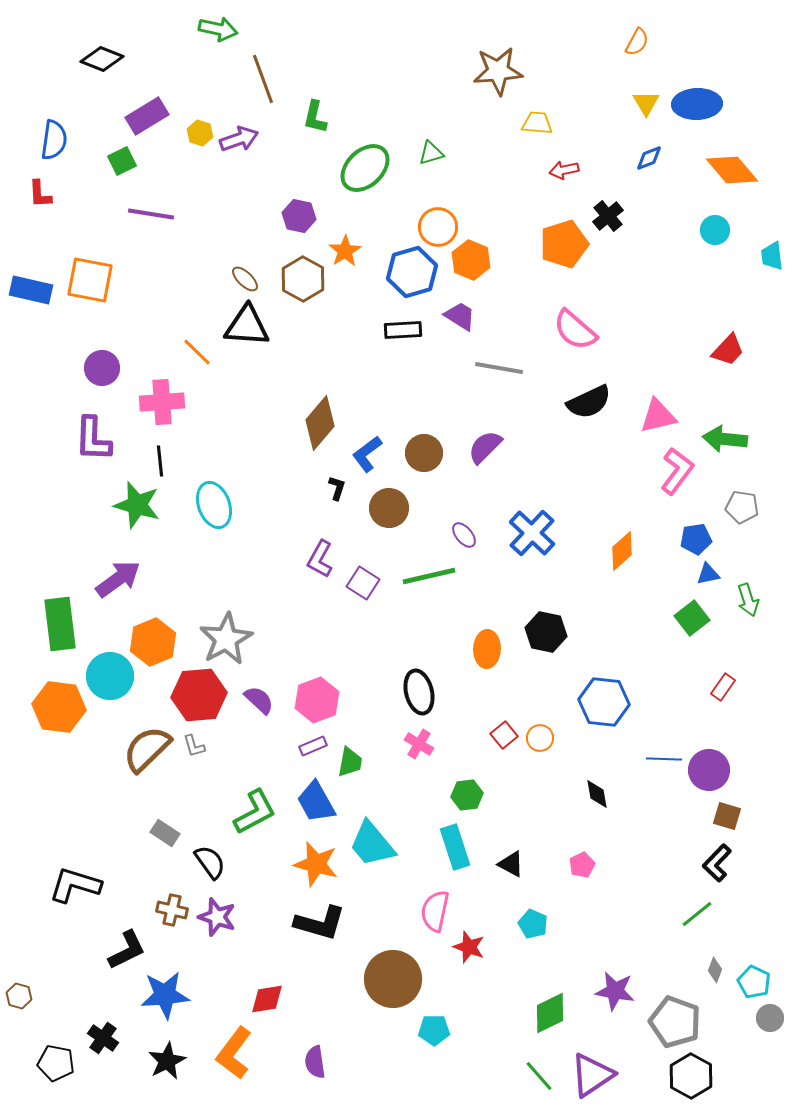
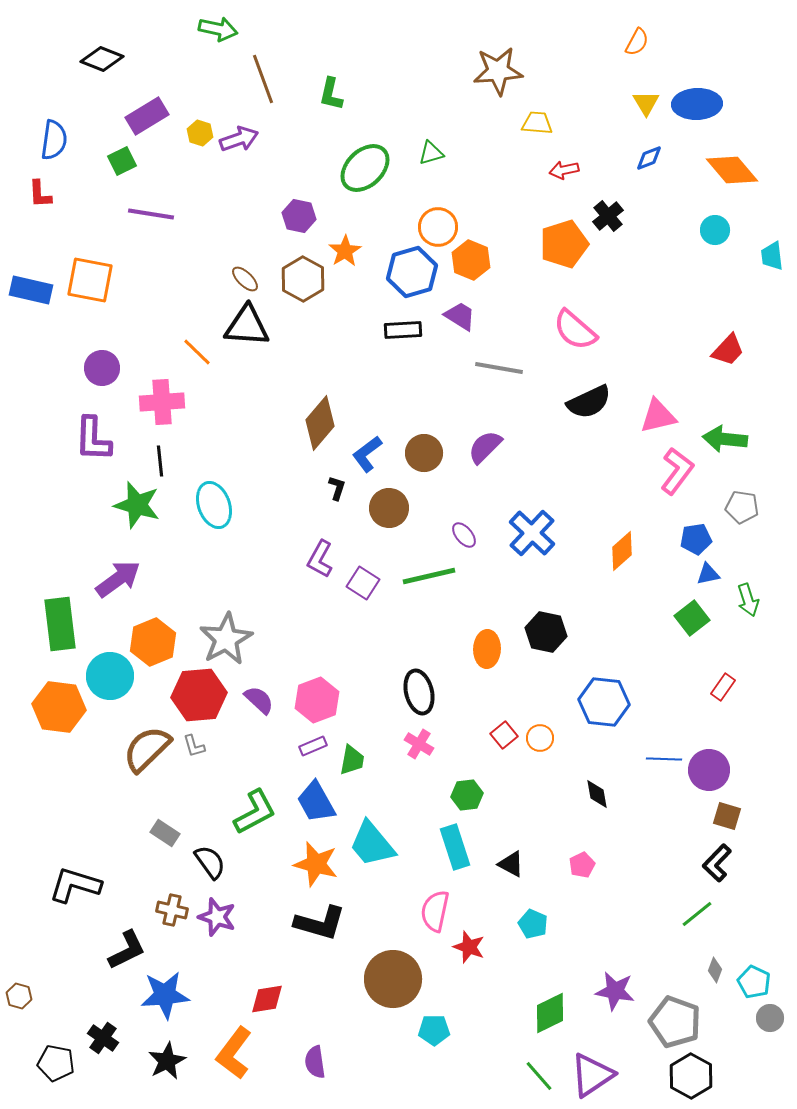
green L-shape at (315, 117): moved 16 px right, 23 px up
green trapezoid at (350, 762): moved 2 px right, 2 px up
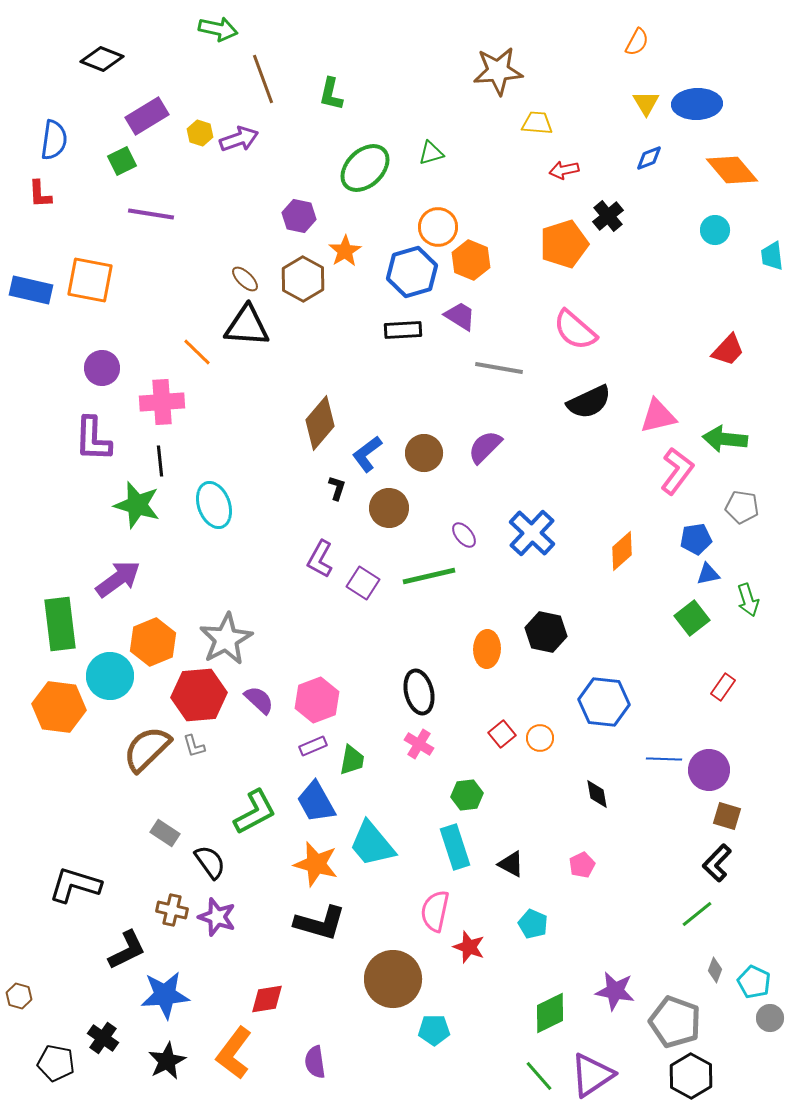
red square at (504, 735): moved 2 px left, 1 px up
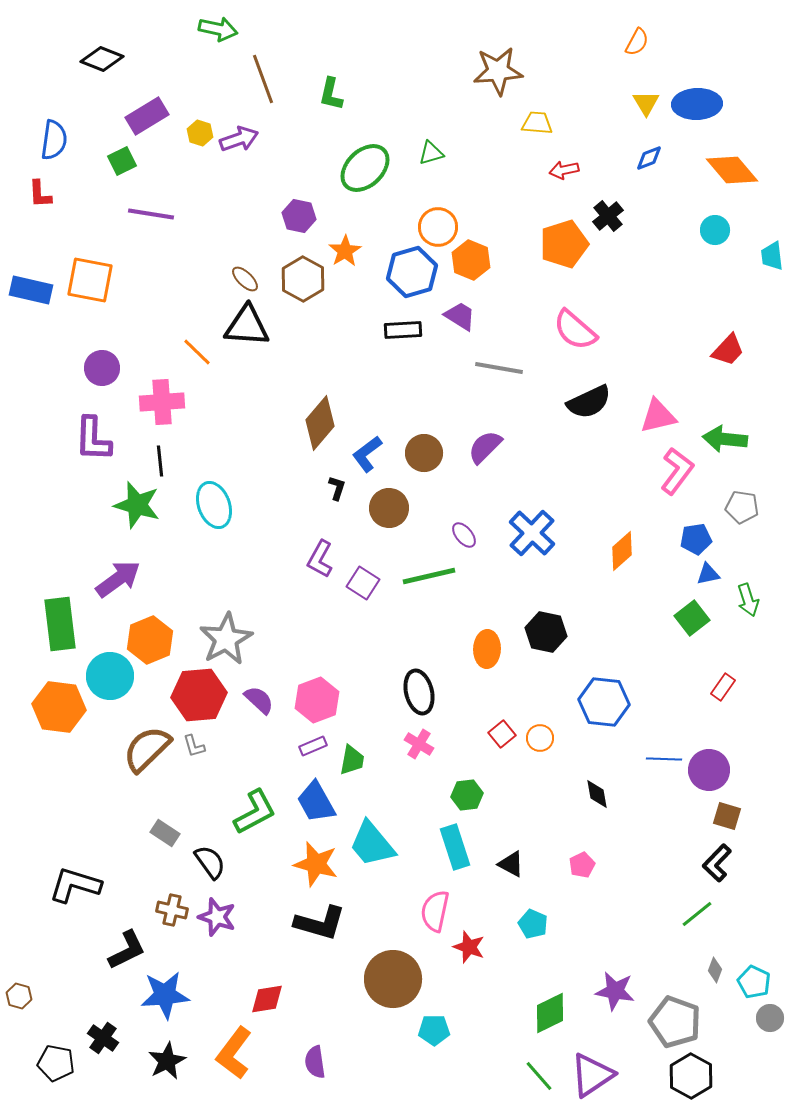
orange hexagon at (153, 642): moved 3 px left, 2 px up
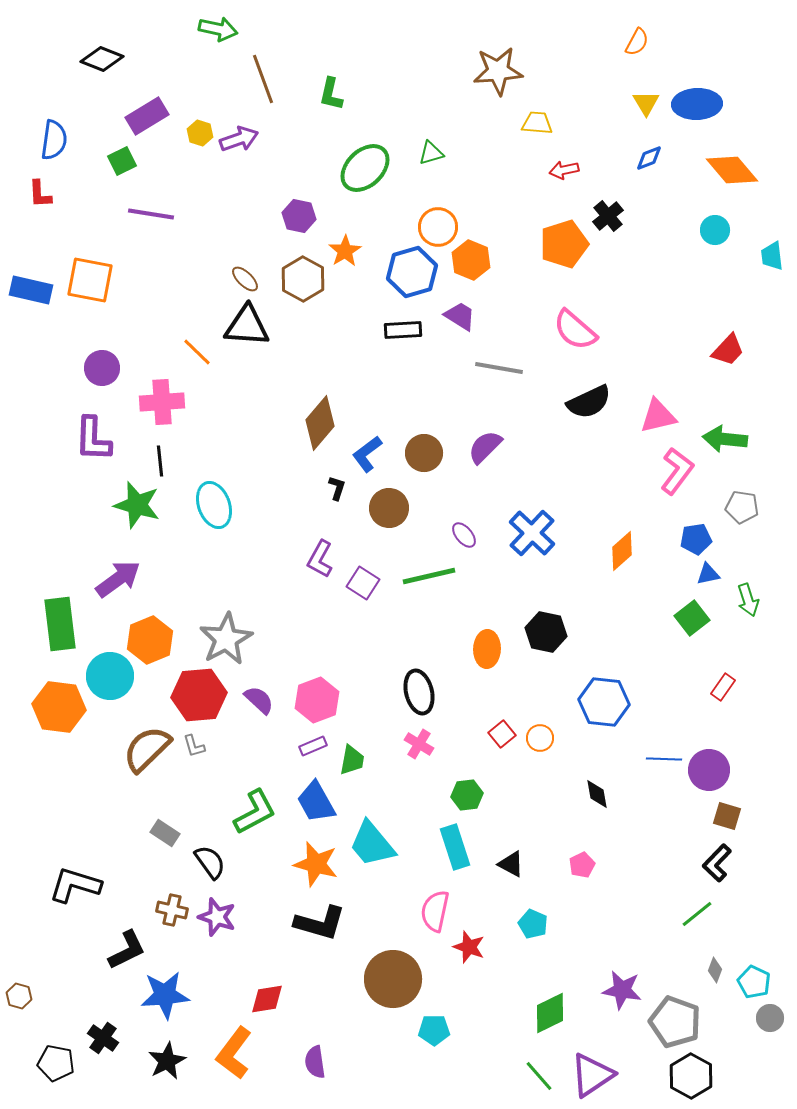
purple star at (615, 991): moved 7 px right, 1 px up
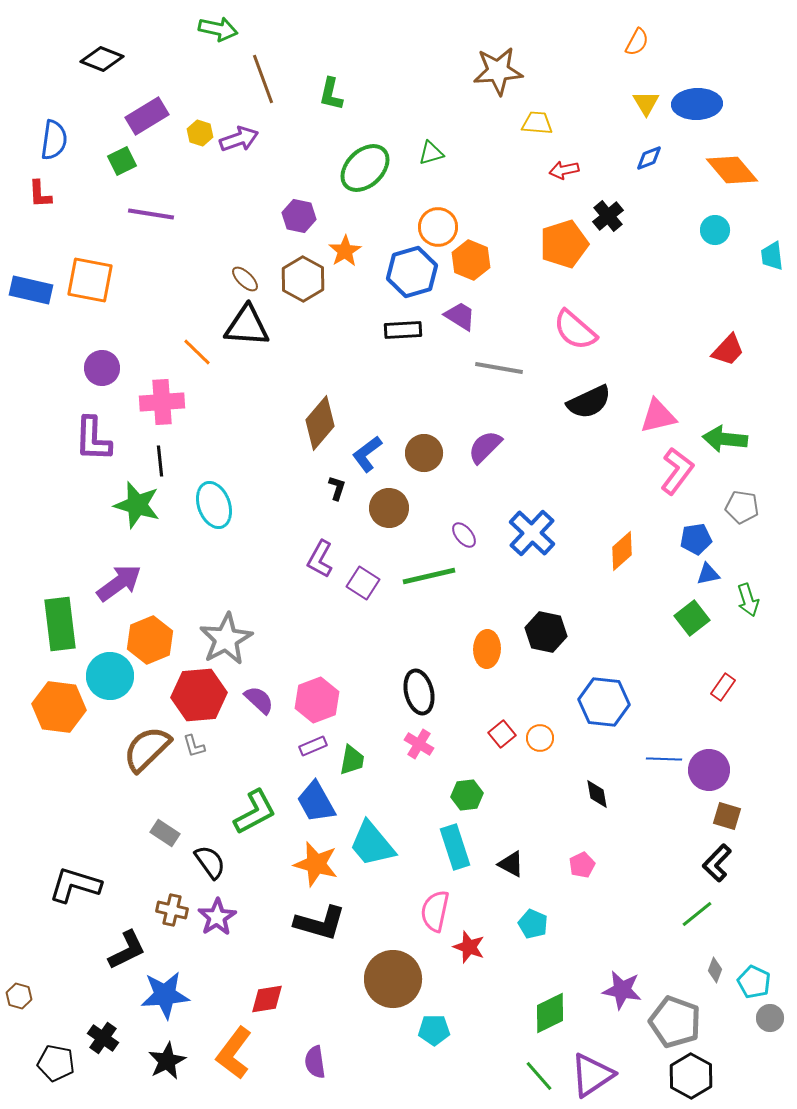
purple arrow at (118, 579): moved 1 px right, 4 px down
purple star at (217, 917): rotated 21 degrees clockwise
